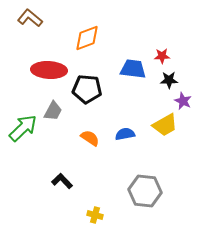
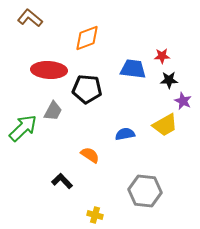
orange semicircle: moved 17 px down
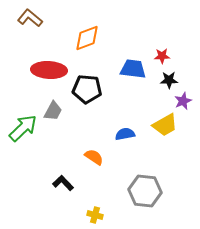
purple star: rotated 24 degrees clockwise
orange semicircle: moved 4 px right, 2 px down
black L-shape: moved 1 px right, 2 px down
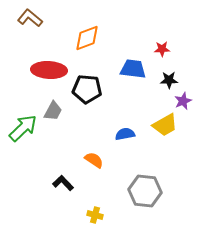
red star: moved 7 px up
orange semicircle: moved 3 px down
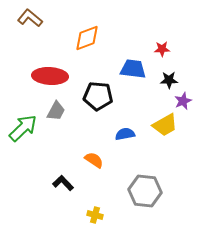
red ellipse: moved 1 px right, 6 px down
black pentagon: moved 11 px right, 7 px down
gray trapezoid: moved 3 px right
